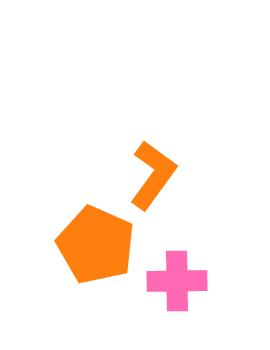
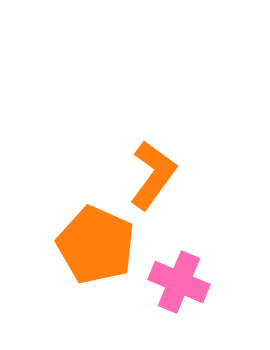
pink cross: moved 2 px right, 1 px down; rotated 24 degrees clockwise
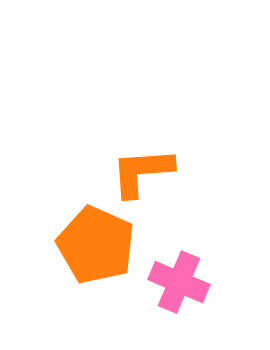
orange L-shape: moved 11 px left, 3 px up; rotated 130 degrees counterclockwise
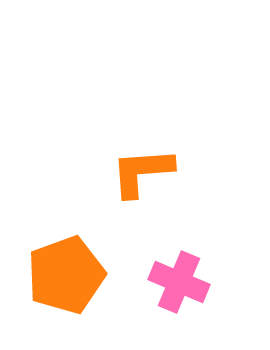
orange pentagon: moved 30 px left, 30 px down; rotated 28 degrees clockwise
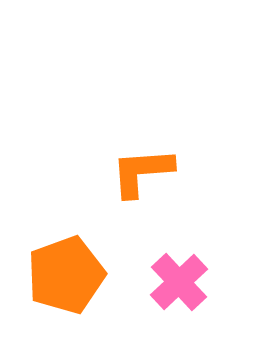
pink cross: rotated 24 degrees clockwise
